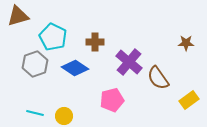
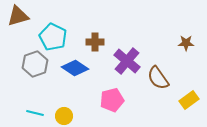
purple cross: moved 2 px left, 1 px up
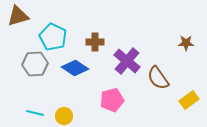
gray hexagon: rotated 15 degrees clockwise
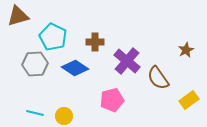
brown star: moved 7 px down; rotated 28 degrees counterclockwise
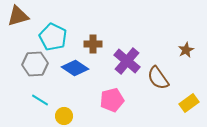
brown cross: moved 2 px left, 2 px down
yellow rectangle: moved 3 px down
cyan line: moved 5 px right, 13 px up; rotated 18 degrees clockwise
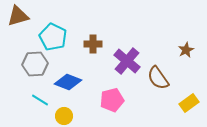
blue diamond: moved 7 px left, 14 px down; rotated 12 degrees counterclockwise
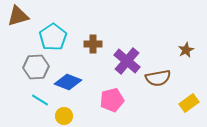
cyan pentagon: rotated 12 degrees clockwise
gray hexagon: moved 1 px right, 3 px down
brown semicircle: rotated 65 degrees counterclockwise
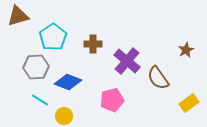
brown semicircle: rotated 65 degrees clockwise
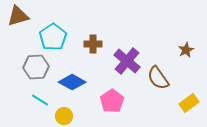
blue diamond: moved 4 px right; rotated 8 degrees clockwise
pink pentagon: moved 1 px down; rotated 20 degrees counterclockwise
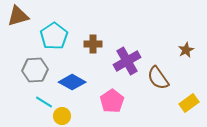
cyan pentagon: moved 1 px right, 1 px up
purple cross: rotated 20 degrees clockwise
gray hexagon: moved 1 px left, 3 px down
cyan line: moved 4 px right, 2 px down
yellow circle: moved 2 px left
